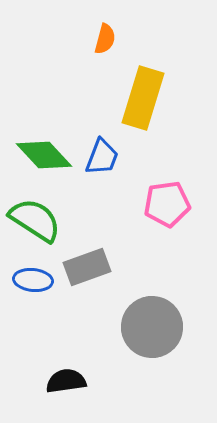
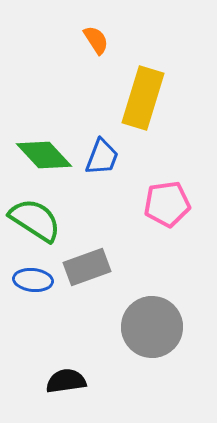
orange semicircle: moved 9 px left, 1 px down; rotated 48 degrees counterclockwise
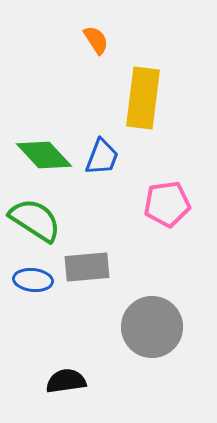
yellow rectangle: rotated 10 degrees counterclockwise
gray rectangle: rotated 15 degrees clockwise
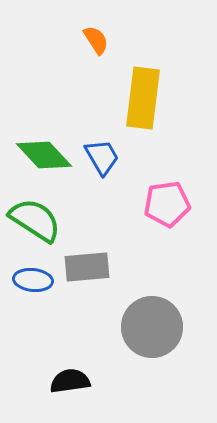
blue trapezoid: rotated 51 degrees counterclockwise
black semicircle: moved 4 px right
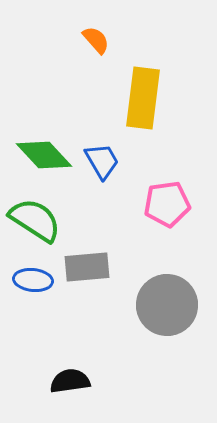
orange semicircle: rotated 8 degrees counterclockwise
blue trapezoid: moved 4 px down
gray circle: moved 15 px right, 22 px up
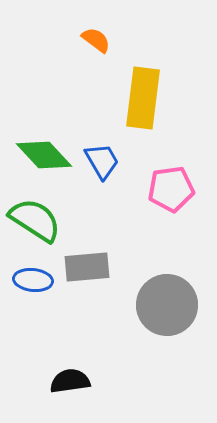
orange semicircle: rotated 12 degrees counterclockwise
pink pentagon: moved 4 px right, 15 px up
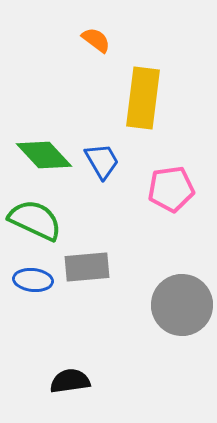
green semicircle: rotated 8 degrees counterclockwise
gray circle: moved 15 px right
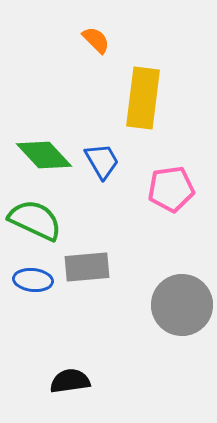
orange semicircle: rotated 8 degrees clockwise
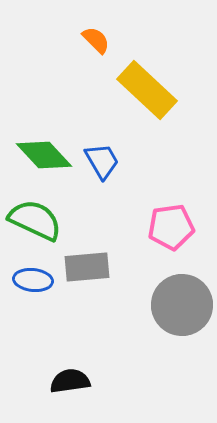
yellow rectangle: moved 4 px right, 8 px up; rotated 54 degrees counterclockwise
pink pentagon: moved 38 px down
